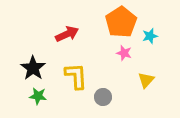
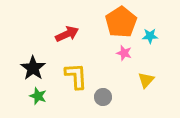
cyan star: rotated 14 degrees clockwise
green star: rotated 12 degrees clockwise
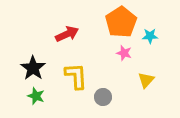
green star: moved 2 px left
